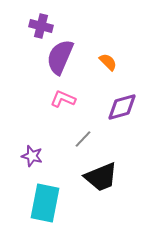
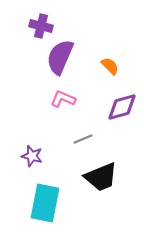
orange semicircle: moved 2 px right, 4 px down
gray line: rotated 24 degrees clockwise
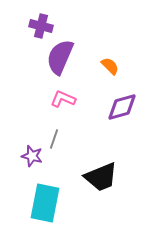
gray line: moved 29 px left; rotated 48 degrees counterclockwise
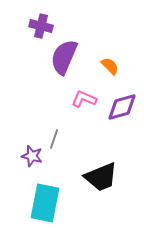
purple semicircle: moved 4 px right
pink L-shape: moved 21 px right
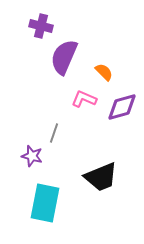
orange semicircle: moved 6 px left, 6 px down
gray line: moved 6 px up
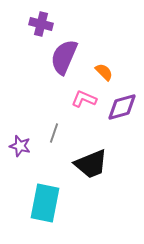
purple cross: moved 2 px up
purple star: moved 12 px left, 10 px up
black trapezoid: moved 10 px left, 13 px up
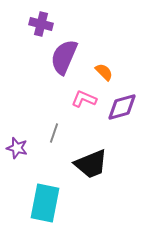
purple star: moved 3 px left, 2 px down
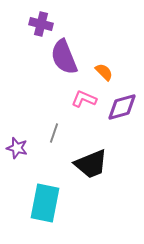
purple semicircle: rotated 45 degrees counterclockwise
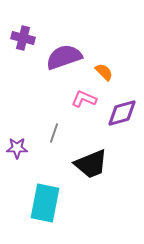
purple cross: moved 18 px left, 14 px down
purple semicircle: rotated 93 degrees clockwise
purple diamond: moved 6 px down
purple star: rotated 15 degrees counterclockwise
